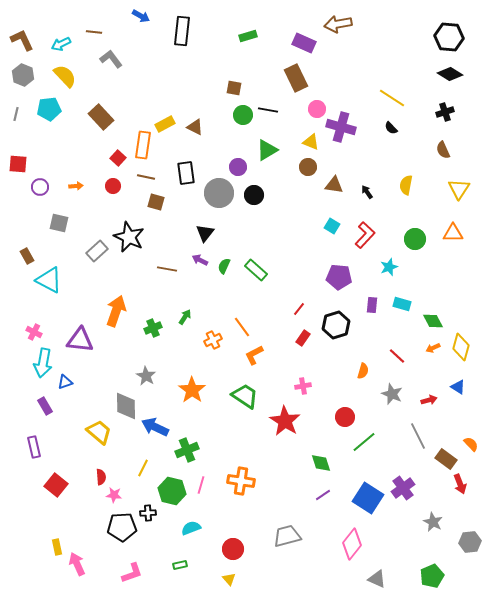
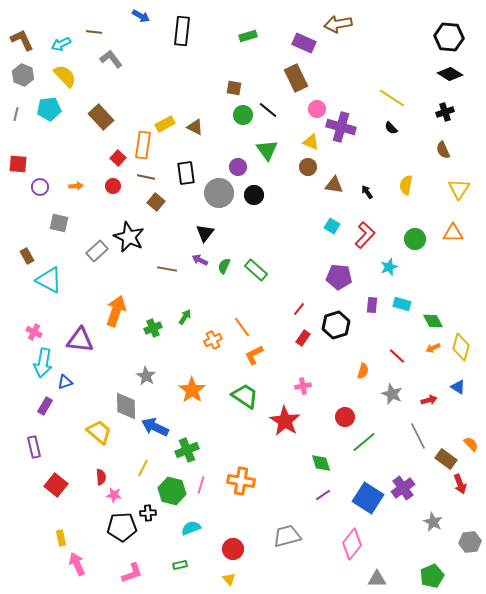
black line at (268, 110): rotated 30 degrees clockwise
green triangle at (267, 150): rotated 35 degrees counterclockwise
brown square at (156, 202): rotated 24 degrees clockwise
purple rectangle at (45, 406): rotated 60 degrees clockwise
yellow rectangle at (57, 547): moved 4 px right, 9 px up
gray triangle at (377, 579): rotated 24 degrees counterclockwise
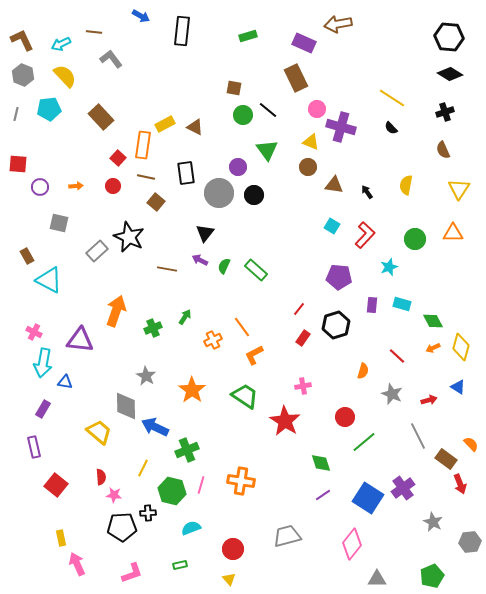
blue triangle at (65, 382): rotated 28 degrees clockwise
purple rectangle at (45, 406): moved 2 px left, 3 px down
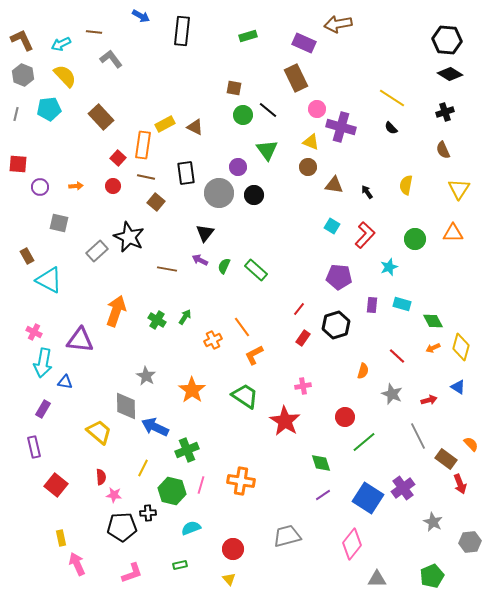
black hexagon at (449, 37): moved 2 px left, 3 px down
green cross at (153, 328): moved 4 px right, 8 px up; rotated 36 degrees counterclockwise
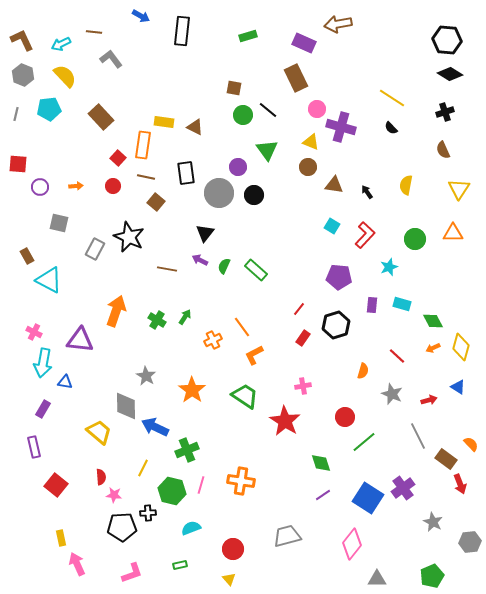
yellow rectangle at (165, 124): moved 1 px left, 2 px up; rotated 36 degrees clockwise
gray rectangle at (97, 251): moved 2 px left, 2 px up; rotated 20 degrees counterclockwise
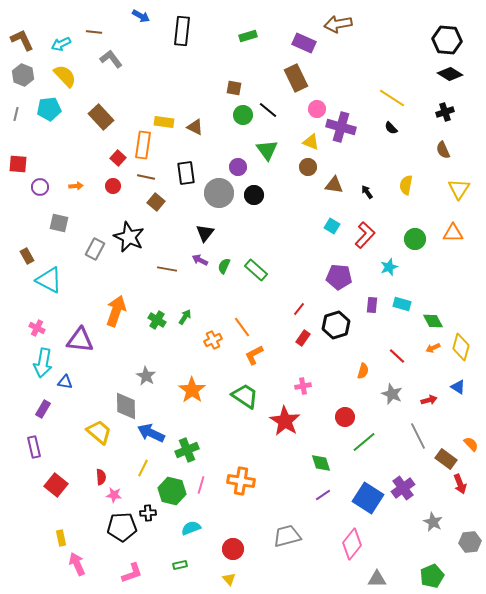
pink cross at (34, 332): moved 3 px right, 4 px up
blue arrow at (155, 427): moved 4 px left, 6 px down
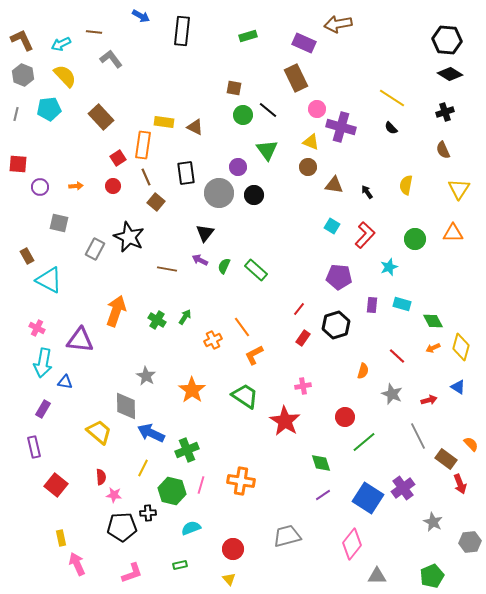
red square at (118, 158): rotated 14 degrees clockwise
brown line at (146, 177): rotated 54 degrees clockwise
gray triangle at (377, 579): moved 3 px up
